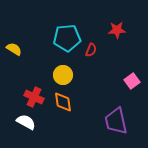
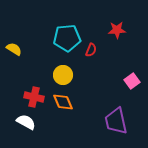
red cross: rotated 12 degrees counterclockwise
orange diamond: rotated 15 degrees counterclockwise
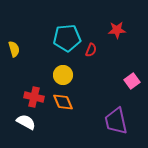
yellow semicircle: rotated 42 degrees clockwise
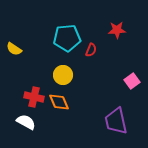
yellow semicircle: rotated 140 degrees clockwise
orange diamond: moved 4 px left
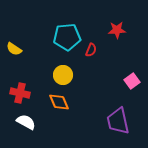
cyan pentagon: moved 1 px up
red cross: moved 14 px left, 4 px up
purple trapezoid: moved 2 px right
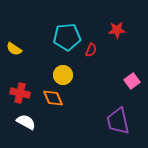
orange diamond: moved 6 px left, 4 px up
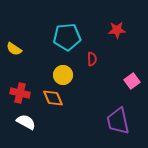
red semicircle: moved 1 px right, 9 px down; rotated 24 degrees counterclockwise
